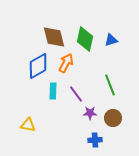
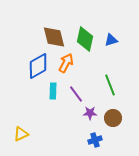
yellow triangle: moved 7 px left, 9 px down; rotated 35 degrees counterclockwise
blue cross: rotated 16 degrees counterclockwise
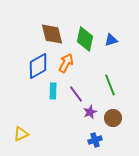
brown diamond: moved 2 px left, 3 px up
purple star: moved 1 px up; rotated 24 degrees counterclockwise
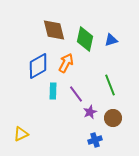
brown diamond: moved 2 px right, 4 px up
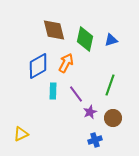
green line: rotated 40 degrees clockwise
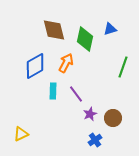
blue triangle: moved 1 px left, 11 px up
blue diamond: moved 3 px left
green line: moved 13 px right, 18 px up
purple star: moved 2 px down
blue cross: rotated 16 degrees counterclockwise
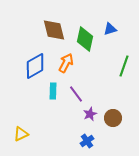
green line: moved 1 px right, 1 px up
blue cross: moved 8 px left, 1 px down
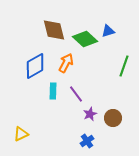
blue triangle: moved 2 px left, 2 px down
green diamond: rotated 60 degrees counterclockwise
